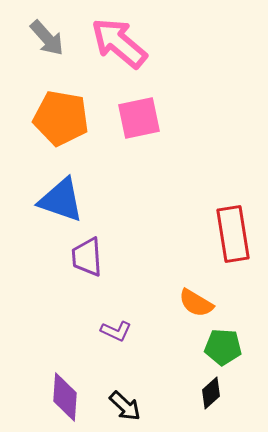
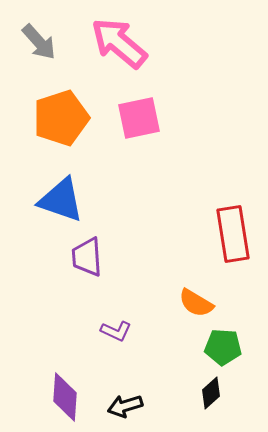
gray arrow: moved 8 px left, 4 px down
orange pentagon: rotated 28 degrees counterclockwise
black arrow: rotated 120 degrees clockwise
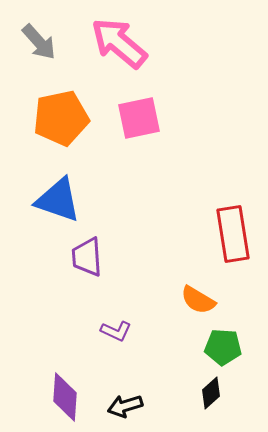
orange pentagon: rotated 6 degrees clockwise
blue triangle: moved 3 px left
orange semicircle: moved 2 px right, 3 px up
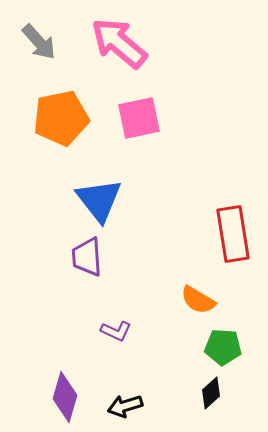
blue triangle: moved 41 px right; rotated 33 degrees clockwise
purple diamond: rotated 12 degrees clockwise
